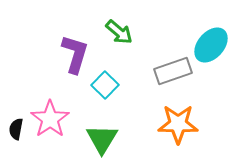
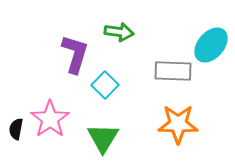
green arrow: rotated 32 degrees counterclockwise
gray rectangle: rotated 21 degrees clockwise
green triangle: moved 1 px right, 1 px up
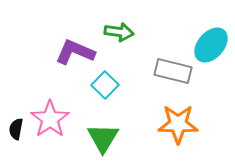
purple L-shape: moved 2 px up; rotated 84 degrees counterclockwise
gray rectangle: rotated 12 degrees clockwise
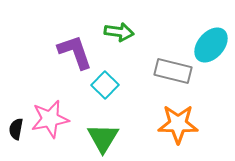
purple L-shape: rotated 48 degrees clockwise
pink star: rotated 24 degrees clockwise
